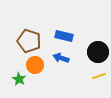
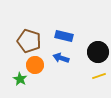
green star: moved 1 px right
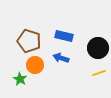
black circle: moved 4 px up
yellow line: moved 3 px up
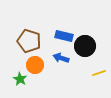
black circle: moved 13 px left, 2 px up
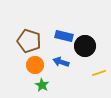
blue arrow: moved 4 px down
green star: moved 22 px right, 6 px down
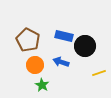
brown pentagon: moved 1 px left, 1 px up; rotated 10 degrees clockwise
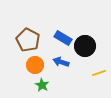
blue rectangle: moved 1 px left, 2 px down; rotated 18 degrees clockwise
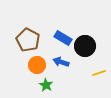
orange circle: moved 2 px right
green star: moved 4 px right
